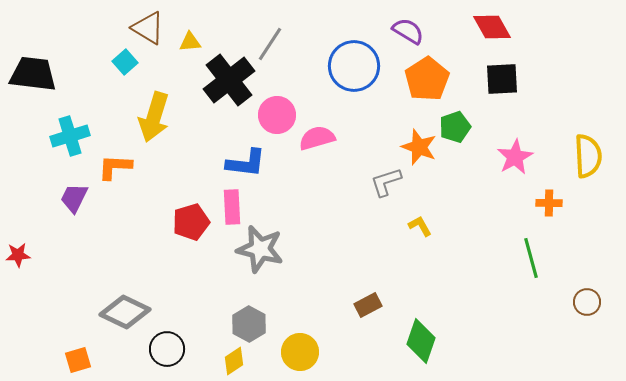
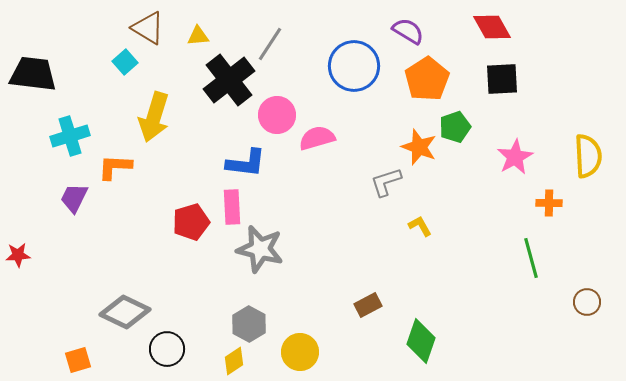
yellow triangle: moved 8 px right, 6 px up
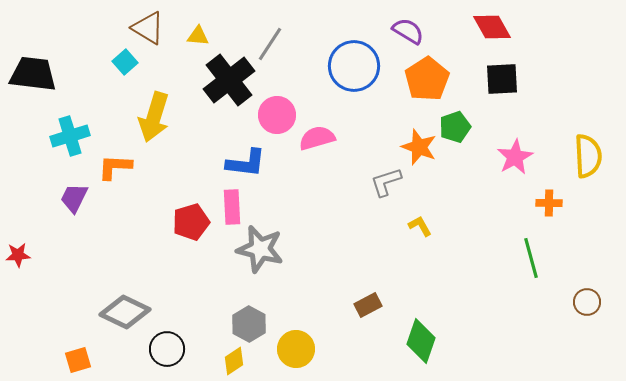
yellow triangle: rotated 10 degrees clockwise
yellow circle: moved 4 px left, 3 px up
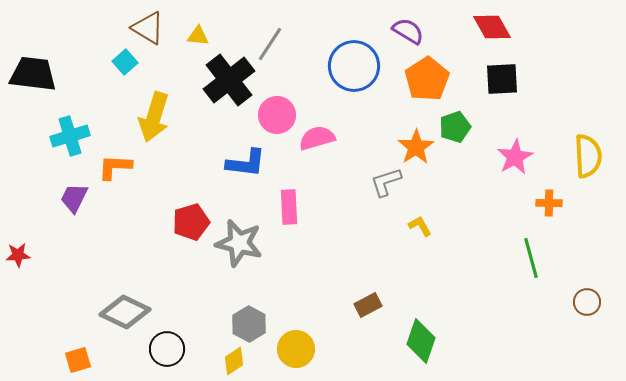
orange star: moved 3 px left; rotated 18 degrees clockwise
pink rectangle: moved 57 px right
gray star: moved 21 px left, 6 px up
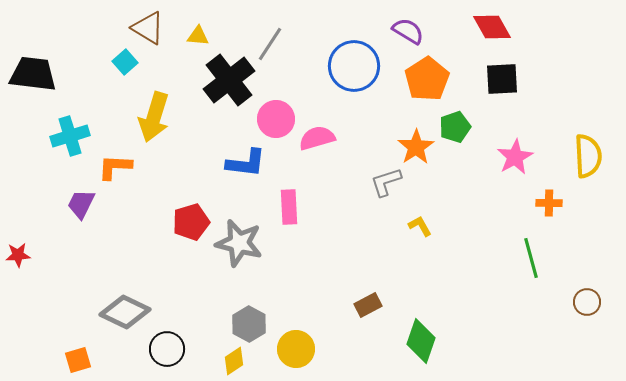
pink circle: moved 1 px left, 4 px down
purple trapezoid: moved 7 px right, 6 px down
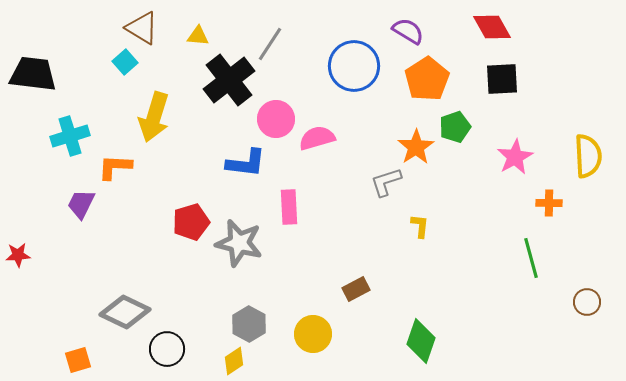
brown triangle: moved 6 px left
yellow L-shape: rotated 35 degrees clockwise
brown rectangle: moved 12 px left, 16 px up
yellow circle: moved 17 px right, 15 px up
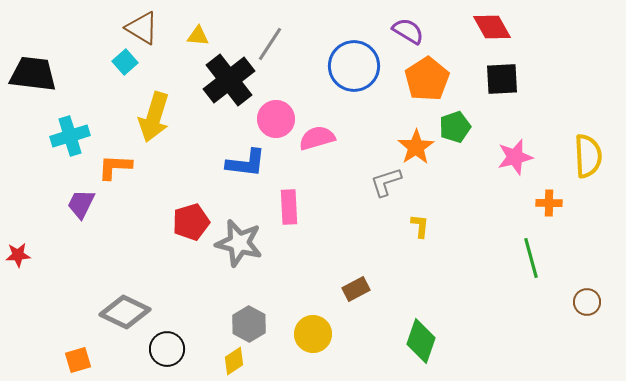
pink star: rotated 15 degrees clockwise
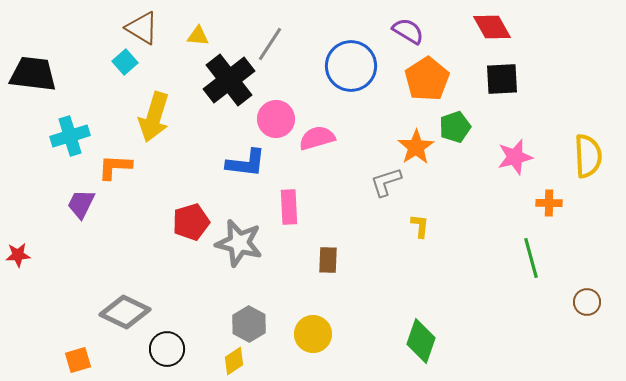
blue circle: moved 3 px left
brown rectangle: moved 28 px left, 29 px up; rotated 60 degrees counterclockwise
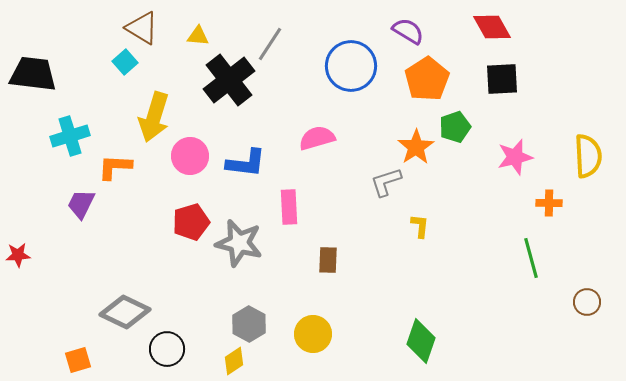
pink circle: moved 86 px left, 37 px down
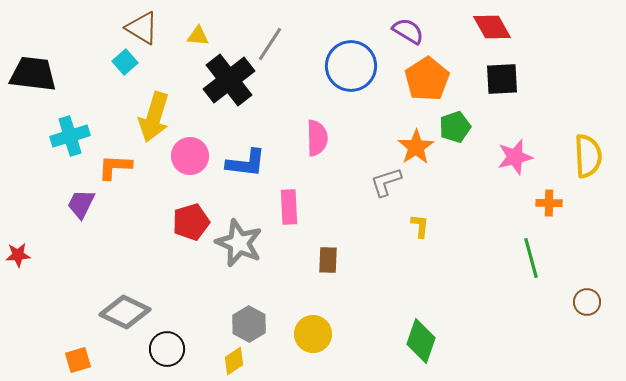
pink semicircle: rotated 105 degrees clockwise
gray star: rotated 9 degrees clockwise
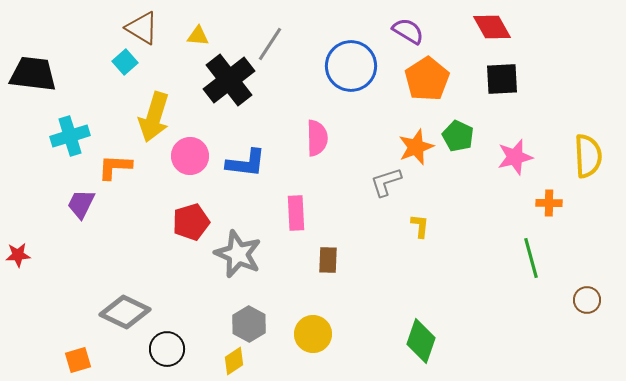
green pentagon: moved 3 px right, 9 px down; rotated 28 degrees counterclockwise
orange star: rotated 12 degrees clockwise
pink rectangle: moved 7 px right, 6 px down
gray star: moved 1 px left, 11 px down
brown circle: moved 2 px up
